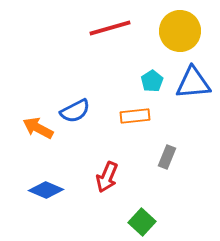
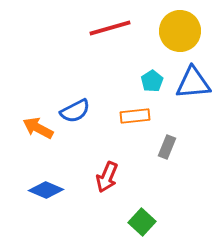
gray rectangle: moved 10 px up
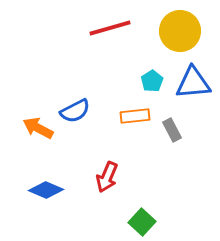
gray rectangle: moved 5 px right, 17 px up; rotated 50 degrees counterclockwise
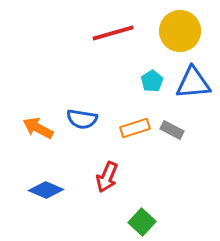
red line: moved 3 px right, 5 px down
blue semicircle: moved 7 px right, 8 px down; rotated 36 degrees clockwise
orange rectangle: moved 12 px down; rotated 12 degrees counterclockwise
gray rectangle: rotated 35 degrees counterclockwise
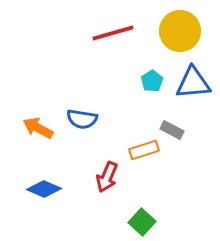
orange rectangle: moved 9 px right, 22 px down
blue diamond: moved 2 px left, 1 px up
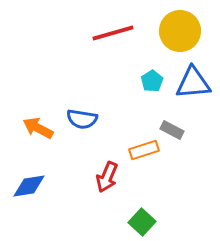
blue diamond: moved 15 px left, 3 px up; rotated 32 degrees counterclockwise
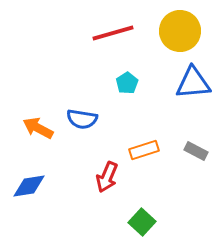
cyan pentagon: moved 25 px left, 2 px down
gray rectangle: moved 24 px right, 21 px down
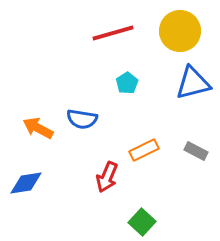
blue triangle: rotated 9 degrees counterclockwise
orange rectangle: rotated 8 degrees counterclockwise
blue diamond: moved 3 px left, 3 px up
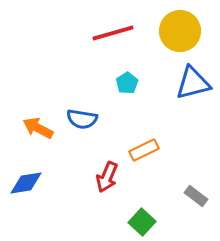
gray rectangle: moved 45 px down; rotated 10 degrees clockwise
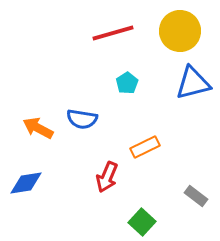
orange rectangle: moved 1 px right, 3 px up
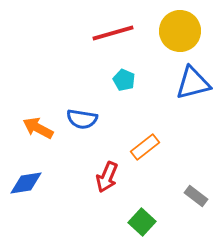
cyan pentagon: moved 3 px left, 3 px up; rotated 15 degrees counterclockwise
orange rectangle: rotated 12 degrees counterclockwise
